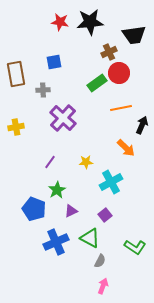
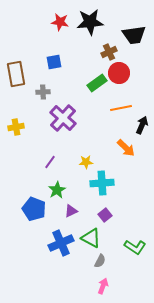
gray cross: moved 2 px down
cyan cross: moved 9 px left, 1 px down; rotated 25 degrees clockwise
green triangle: moved 1 px right
blue cross: moved 5 px right, 1 px down
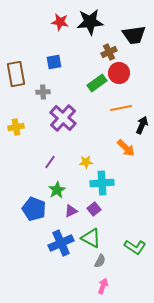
purple square: moved 11 px left, 6 px up
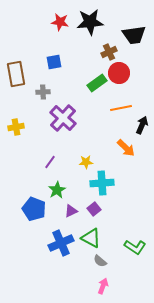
gray semicircle: rotated 104 degrees clockwise
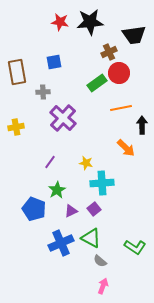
brown rectangle: moved 1 px right, 2 px up
black arrow: rotated 24 degrees counterclockwise
yellow star: moved 1 px down; rotated 16 degrees clockwise
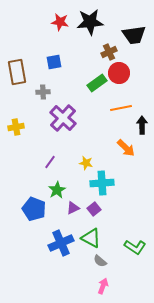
purple triangle: moved 2 px right, 3 px up
